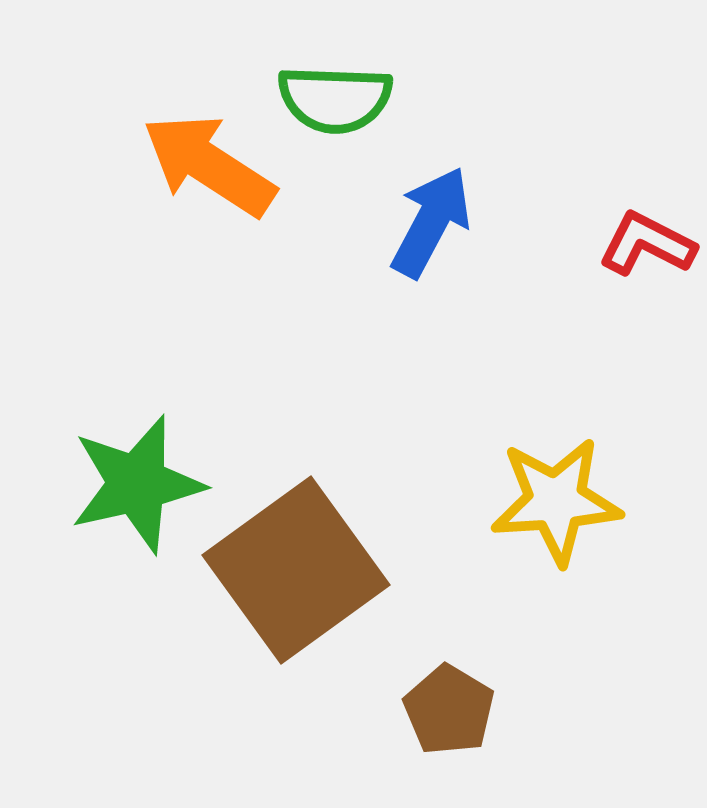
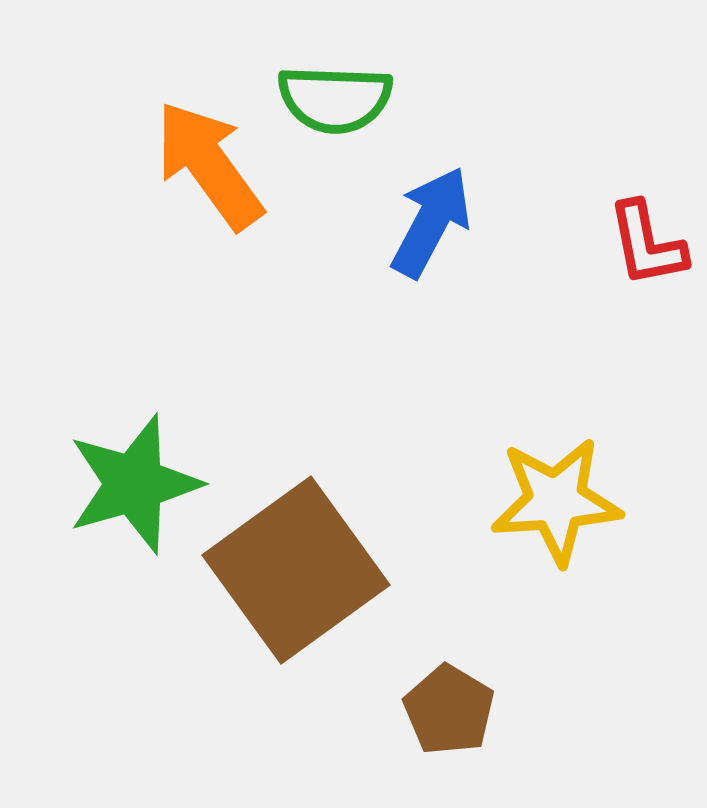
orange arrow: rotated 21 degrees clockwise
red L-shape: rotated 128 degrees counterclockwise
green star: moved 3 px left; rotated 3 degrees counterclockwise
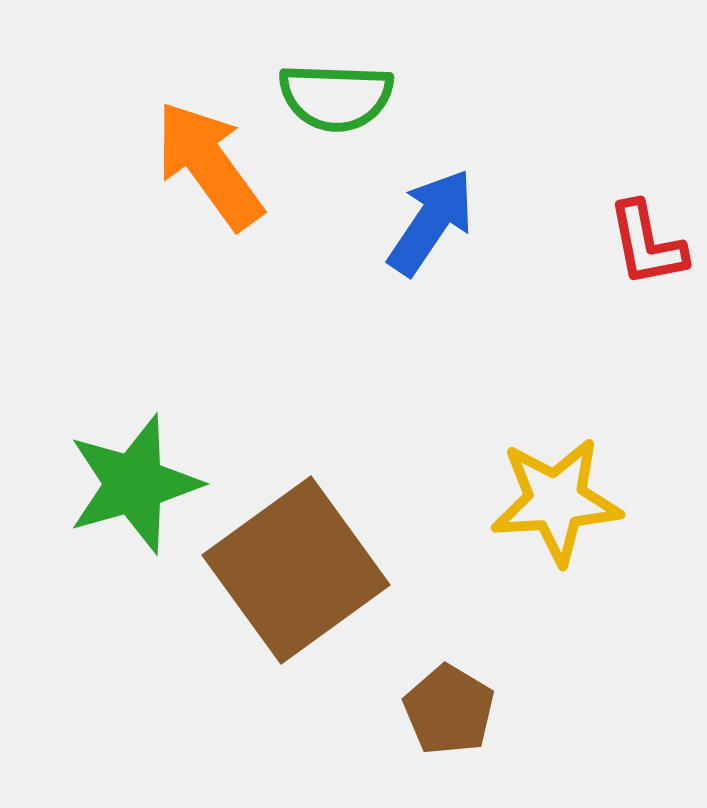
green semicircle: moved 1 px right, 2 px up
blue arrow: rotated 6 degrees clockwise
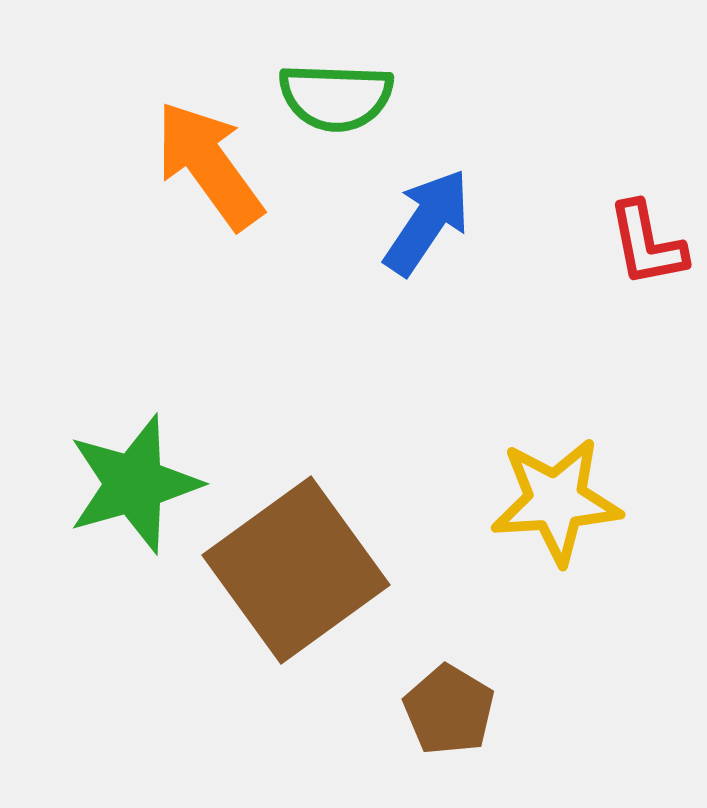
blue arrow: moved 4 px left
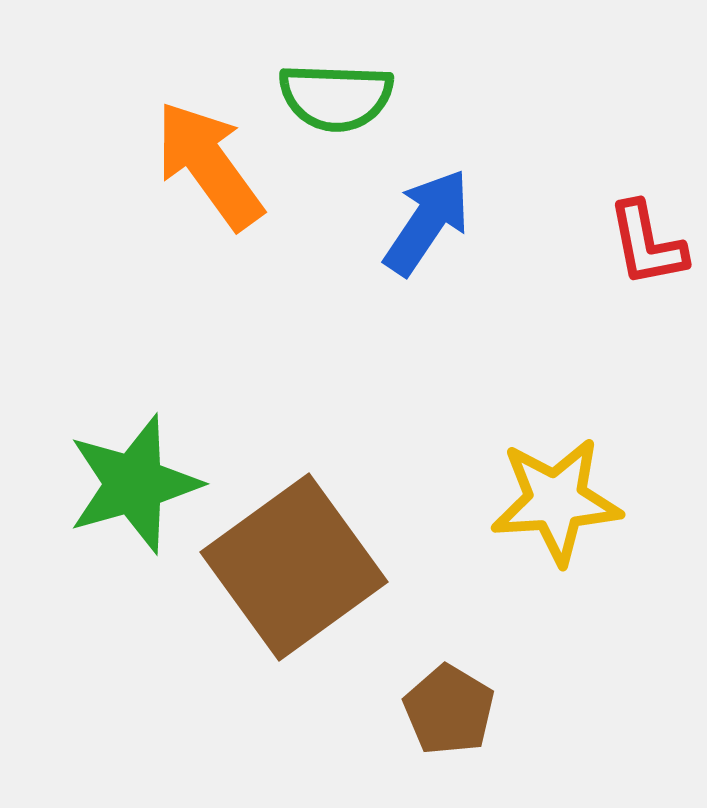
brown square: moved 2 px left, 3 px up
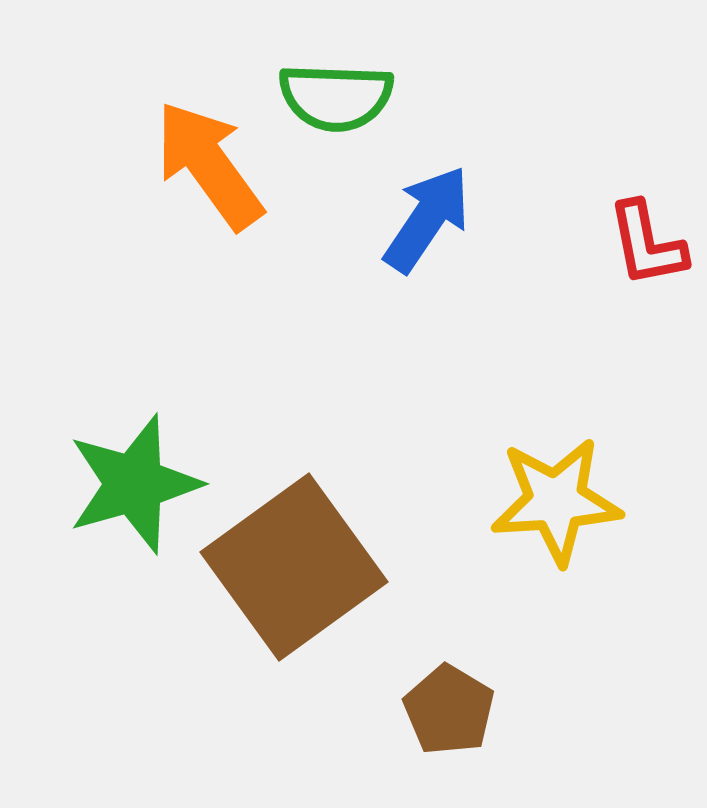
blue arrow: moved 3 px up
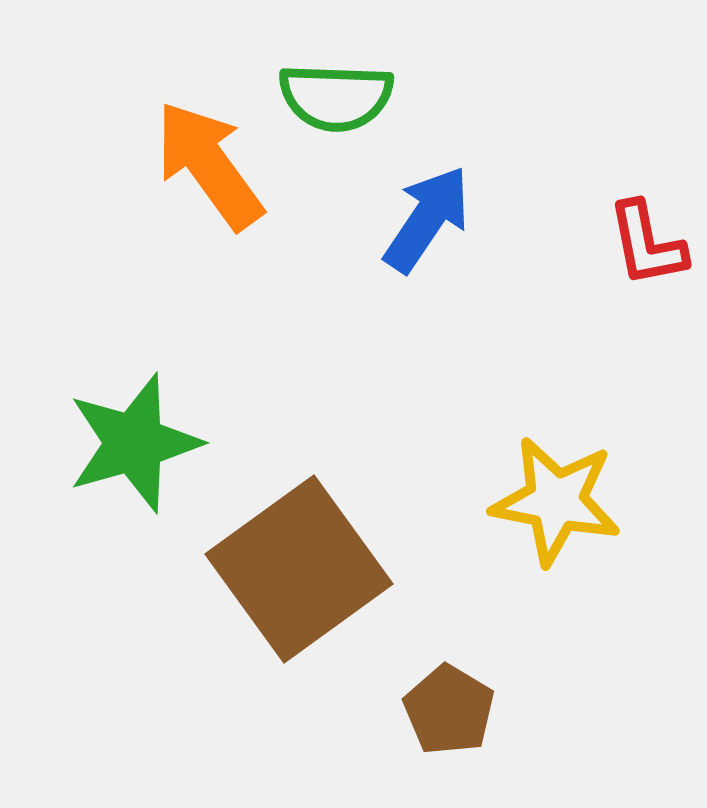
green star: moved 41 px up
yellow star: rotated 15 degrees clockwise
brown square: moved 5 px right, 2 px down
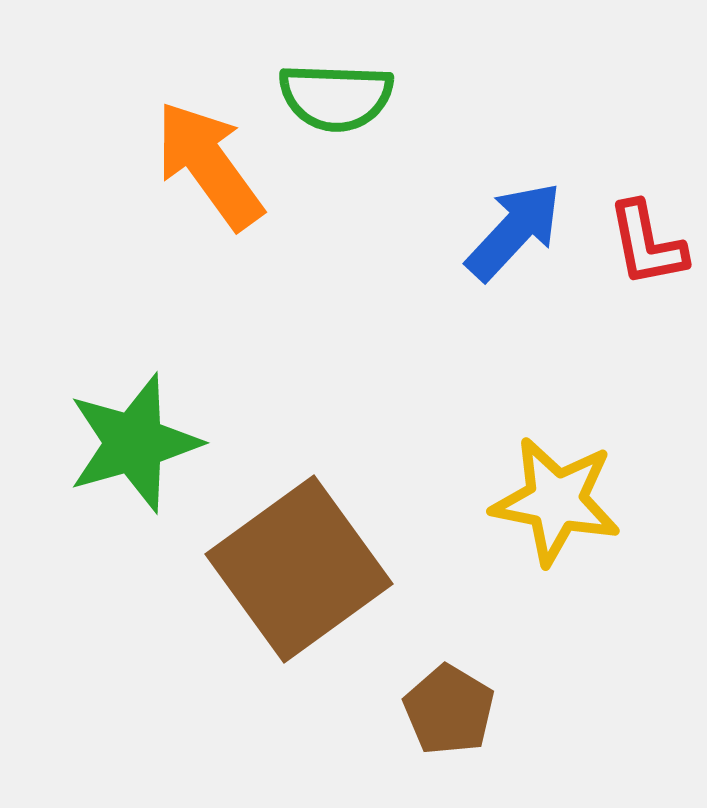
blue arrow: moved 87 px right, 12 px down; rotated 9 degrees clockwise
